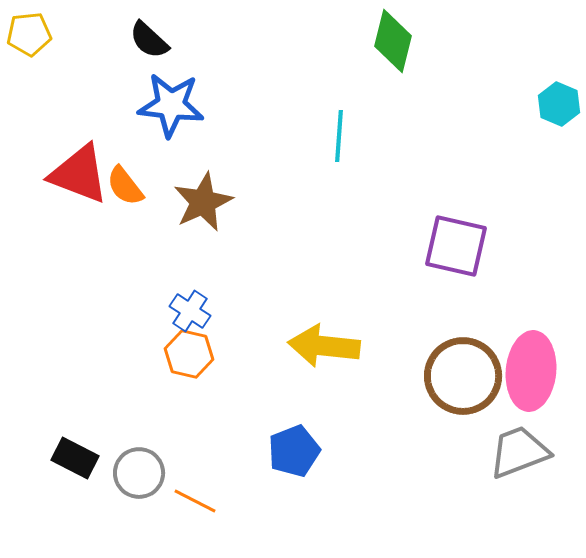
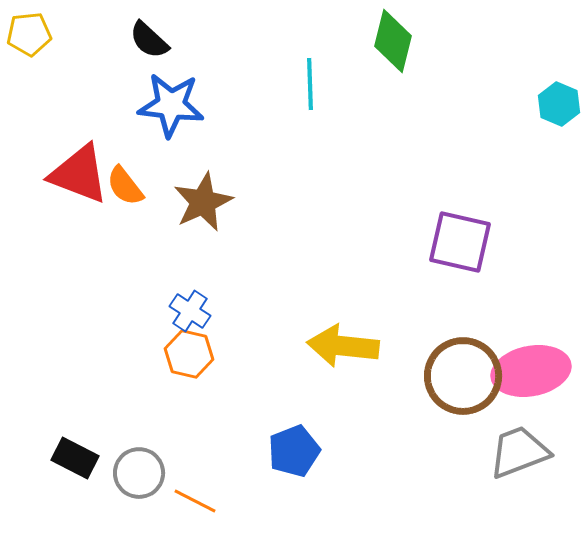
cyan line: moved 29 px left, 52 px up; rotated 6 degrees counterclockwise
purple square: moved 4 px right, 4 px up
yellow arrow: moved 19 px right
pink ellipse: rotated 74 degrees clockwise
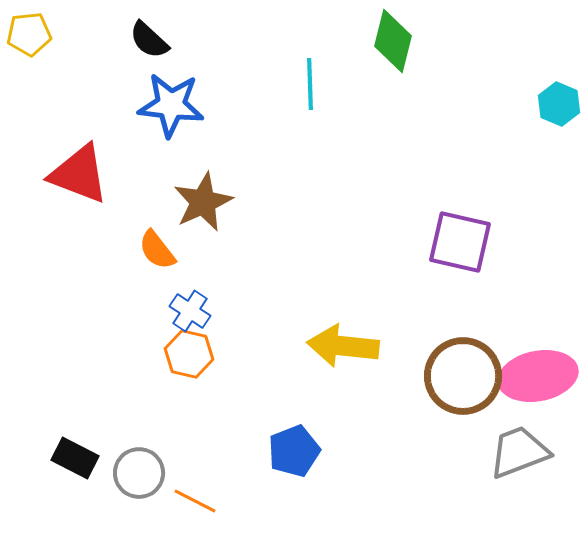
orange semicircle: moved 32 px right, 64 px down
pink ellipse: moved 7 px right, 5 px down
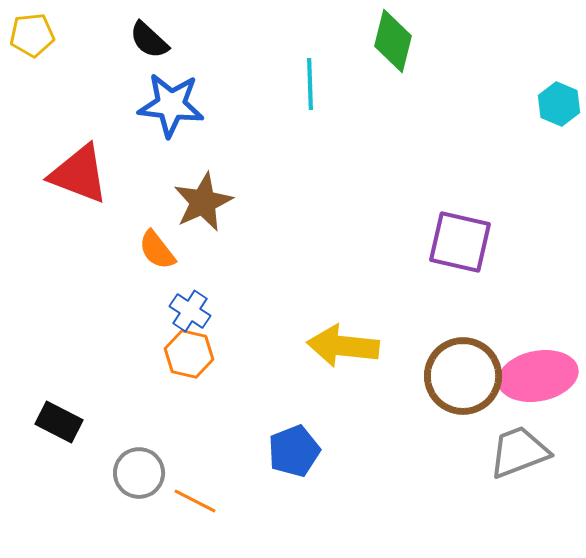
yellow pentagon: moved 3 px right, 1 px down
black rectangle: moved 16 px left, 36 px up
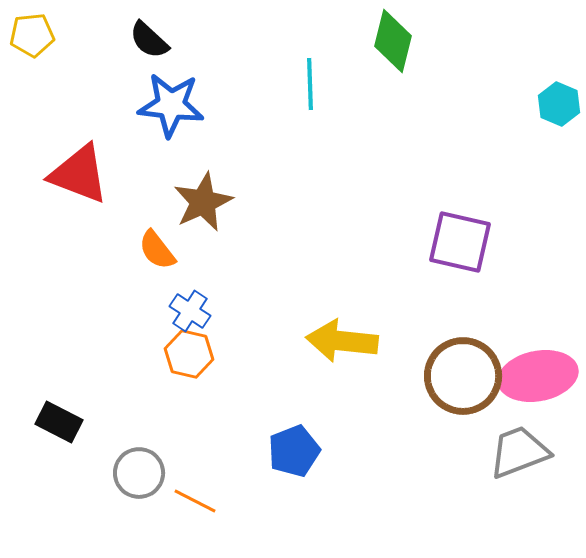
yellow arrow: moved 1 px left, 5 px up
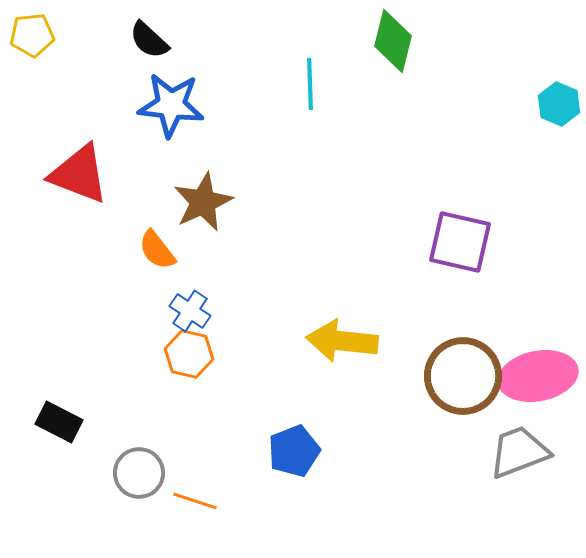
orange line: rotated 9 degrees counterclockwise
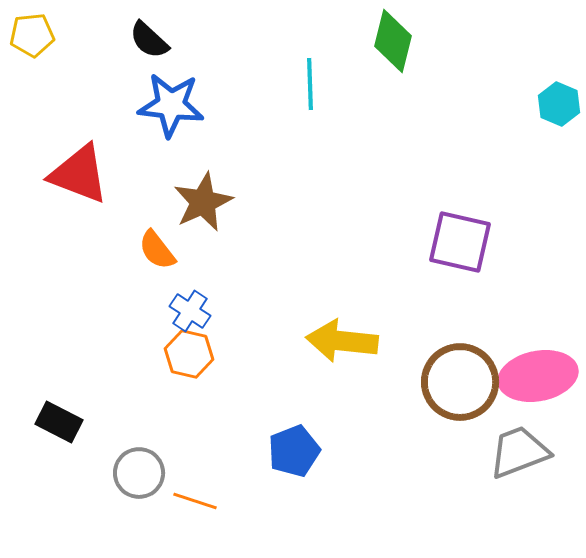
brown circle: moved 3 px left, 6 px down
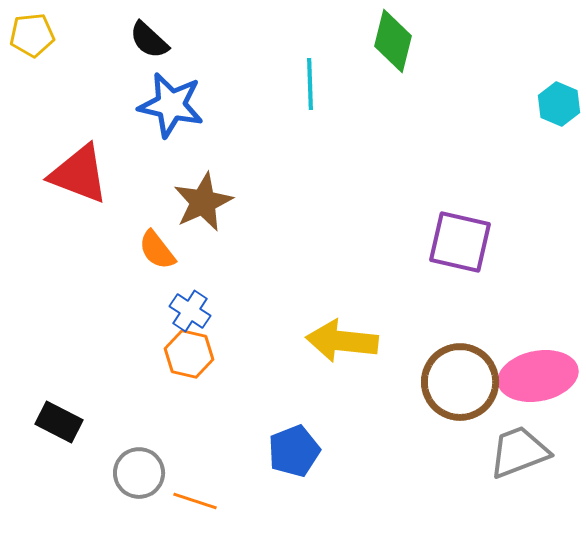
blue star: rotated 6 degrees clockwise
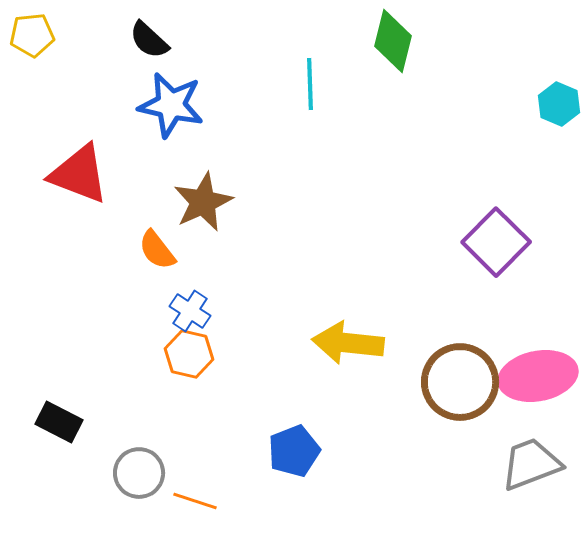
purple square: moved 36 px right; rotated 32 degrees clockwise
yellow arrow: moved 6 px right, 2 px down
gray trapezoid: moved 12 px right, 12 px down
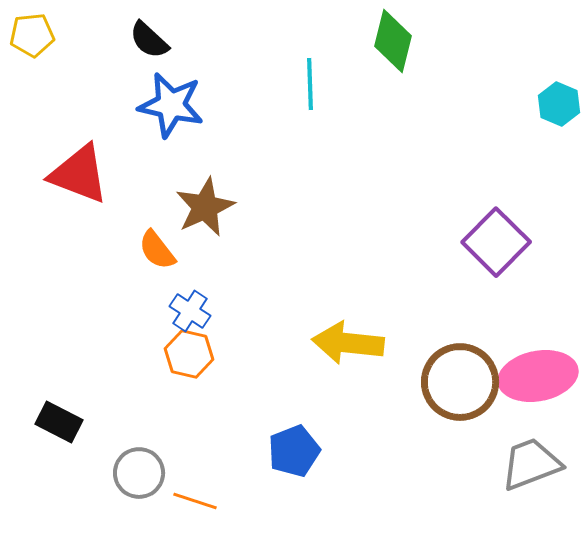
brown star: moved 2 px right, 5 px down
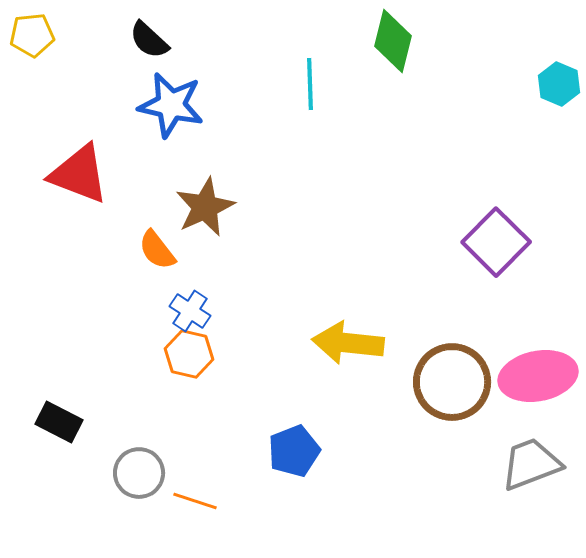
cyan hexagon: moved 20 px up
brown circle: moved 8 px left
